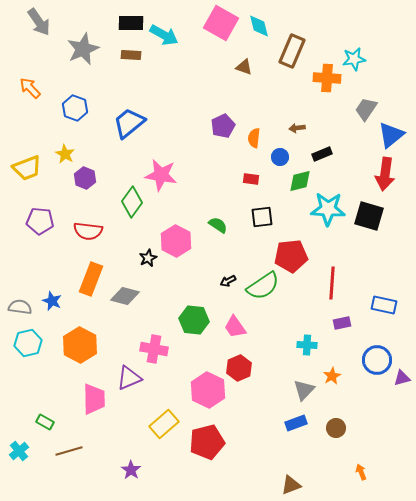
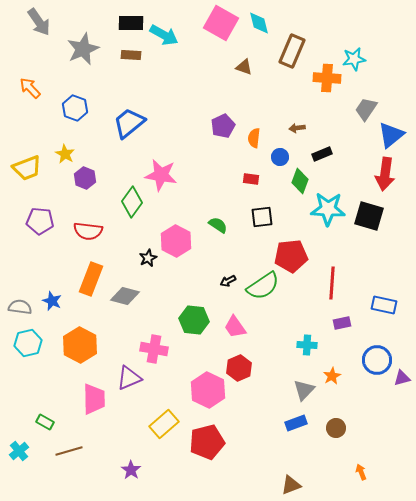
cyan diamond at (259, 26): moved 3 px up
green diamond at (300, 181): rotated 55 degrees counterclockwise
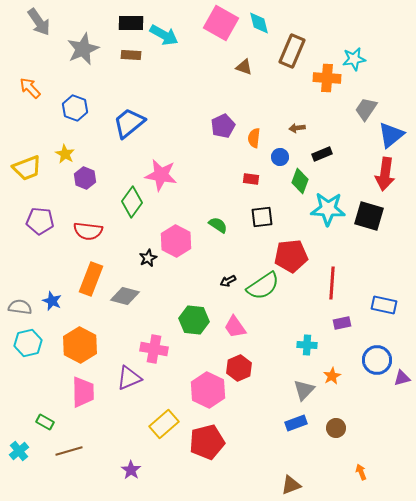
pink trapezoid at (94, 399): moved 11 px left, 7 px up
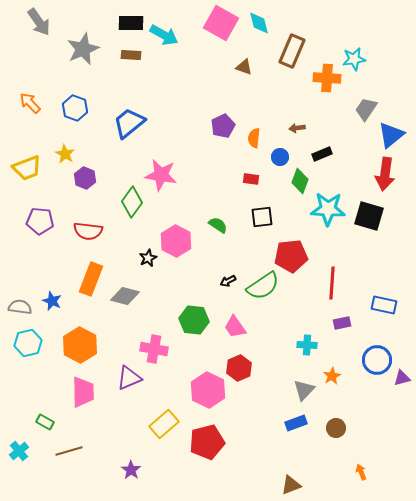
orange arrow at (30, 88): moved 15 px down
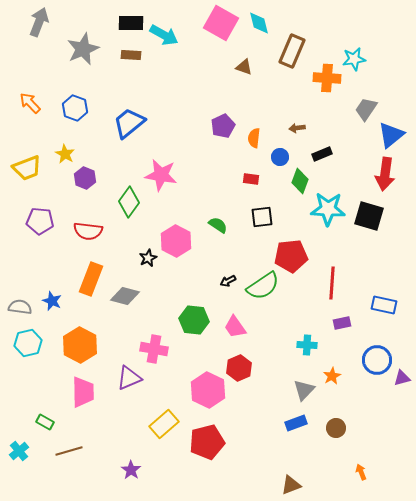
gray arrow at (39, 22): rotated 124 degrees counterclockwise
green diamond at (132, 202): moved 3 px left
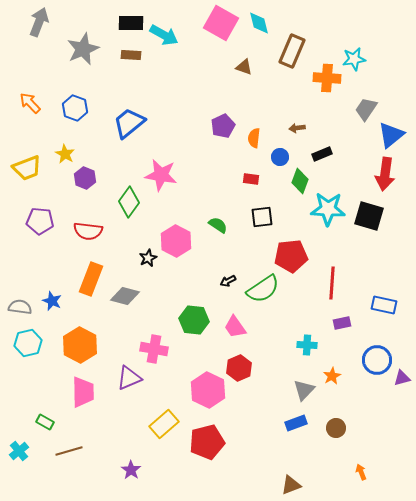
green semicircle at (263, 286): moved 3 px down
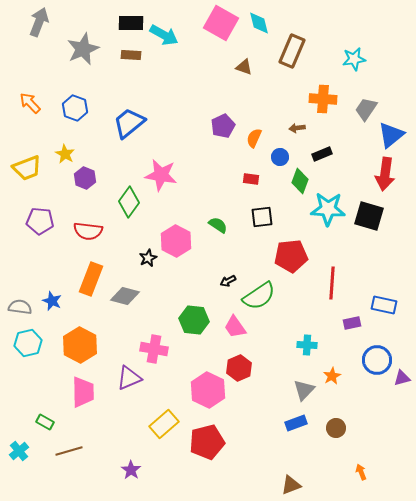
orange cross at (327, 78): moved 4 px left, 21 px down
orange semicircle at (254, 138): rotated 18 degrees clockwise
green semicircle at (263, 289): moved 4 px left, 7 px down
purple rectangle at (342, 323): moved 10 px right
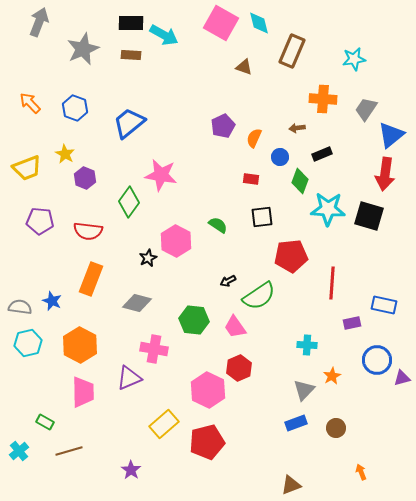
gray diamond at (125, 296): moved 12 px right, 7 px down
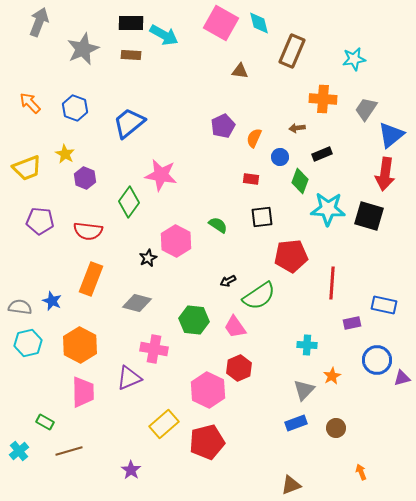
brown triangle at (244, 67): moved 4 px left, 4 px down; rotated 12 degrees counterclockwise
